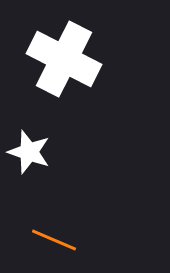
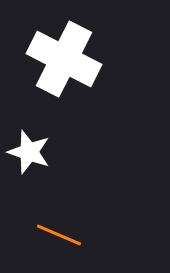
orange line: moved 5 px right, 5 px up
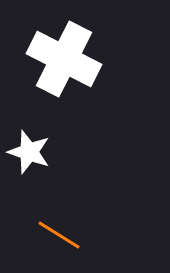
orange line: rotated 9 degrees clockwise
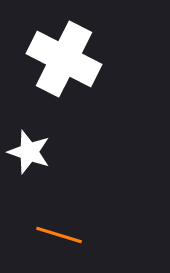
orange line: rotated 15 degrees counterclockwise
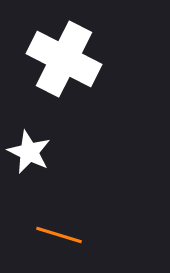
white star: rotated 6 degrees clockwise
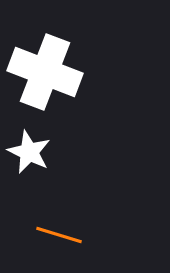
white cross: moved 19 px left, 13 px down; rotated 6 degrees counterclockwise
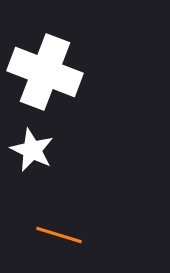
white star: moved 3 px right, 2 px up
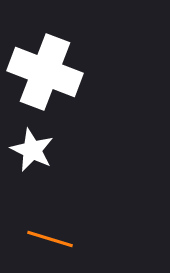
orange line: moved 9 px left, 4 px down
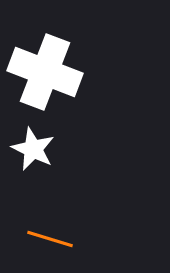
white star: moved 1 px right, 1 px up
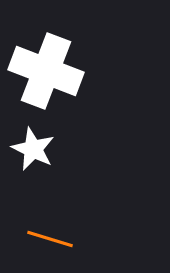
white cross: moved 1 px right, 1 px up
